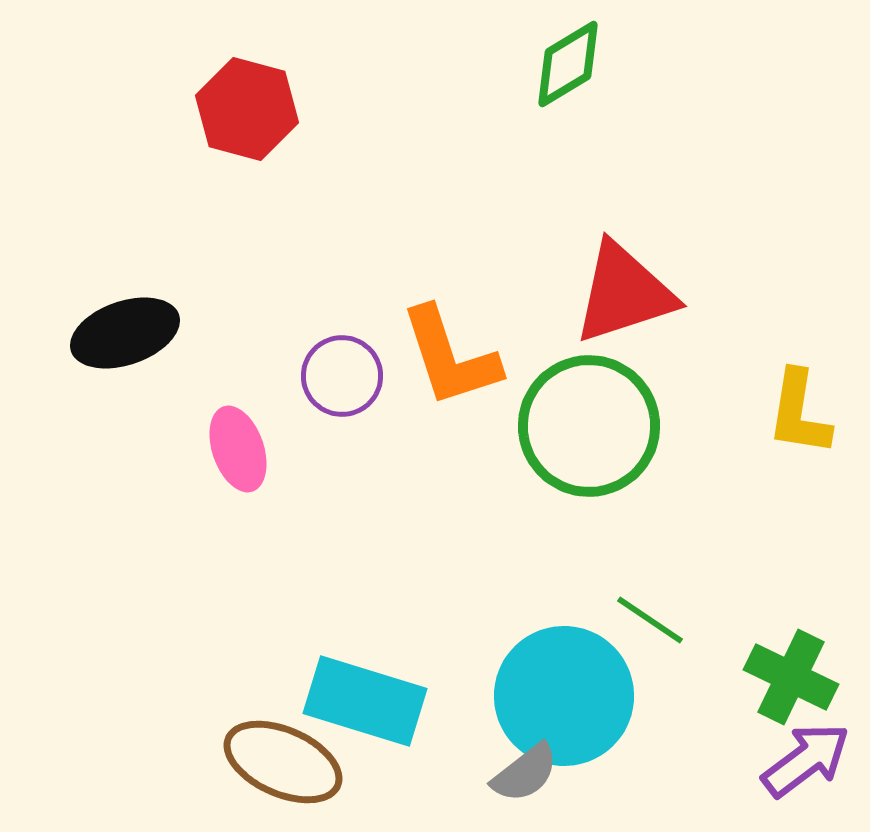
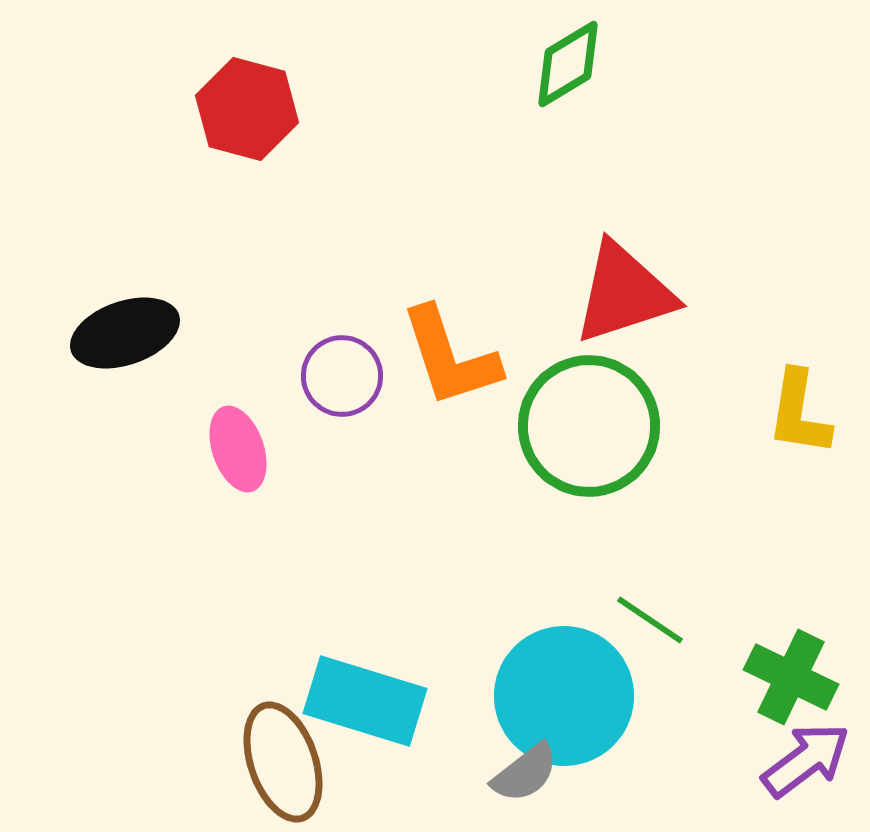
brown ellipse: rotated 47 degrees clockwise
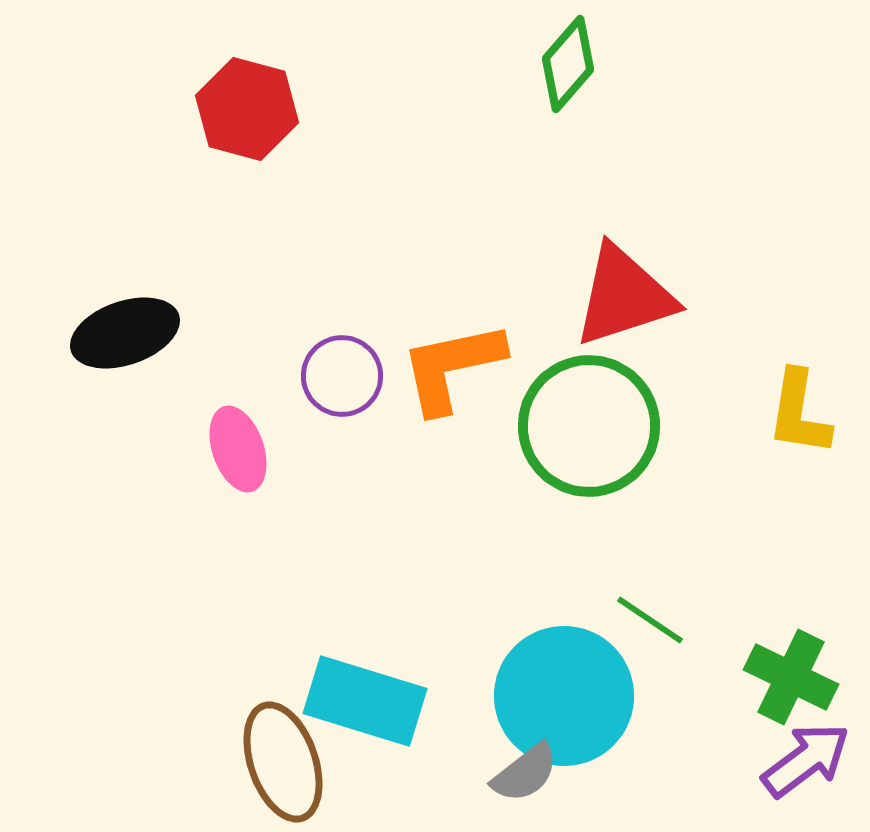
green diamond: rotated 18 degrees counterclockwise
red triangle: moved 3 px down
orange L-shape: moved 2 px right, 10 px down; rotated 96 degrees clockwise
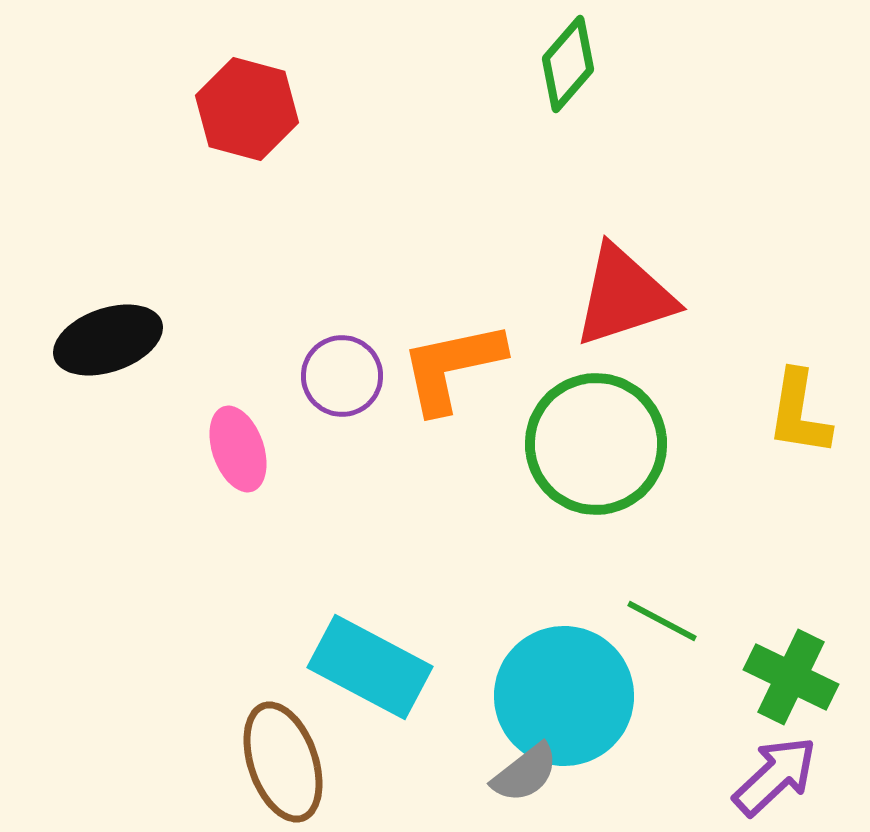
black ellipse: moved 17 px left, 7 px down
green circle: moved 7 px right, 18 px down
green line: moved 12 px right, 1 px down; rotated 6 degrees counterclockwise
cyan rectangle: moved 5 px right, 34 px up; rotated 11 degrees clockwise
purple arrow: moved 31 px left, 16 px down; rotated 6 degrees counterclockwise
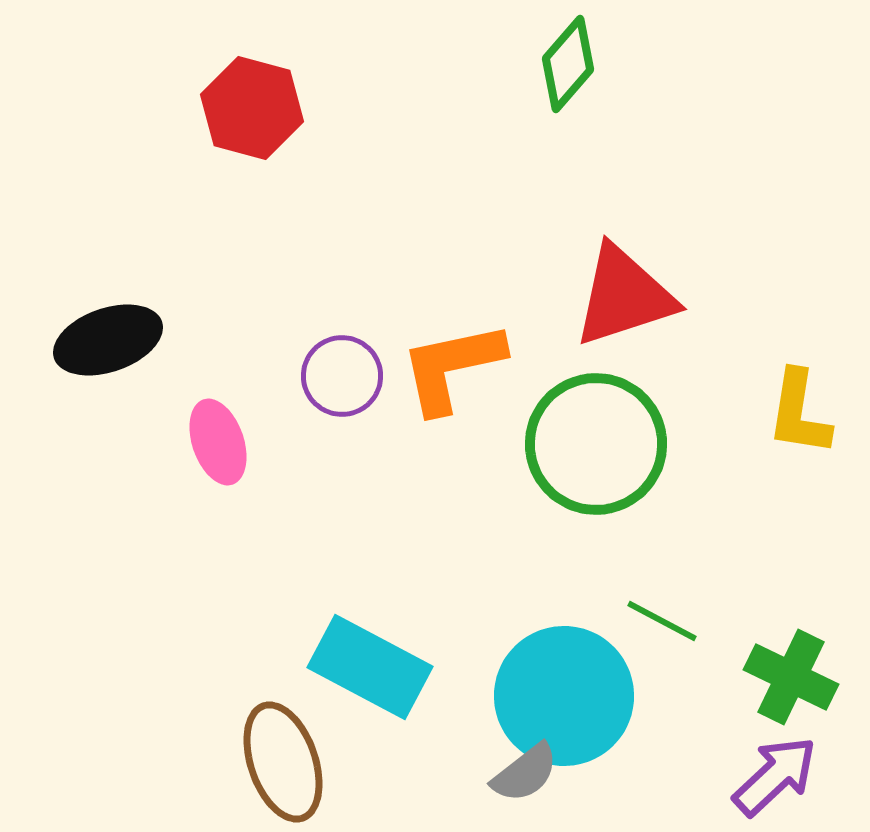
red hexagon: moved 5 px right, 1 px up
pink ellipse: moved 20 px left, 7 px up
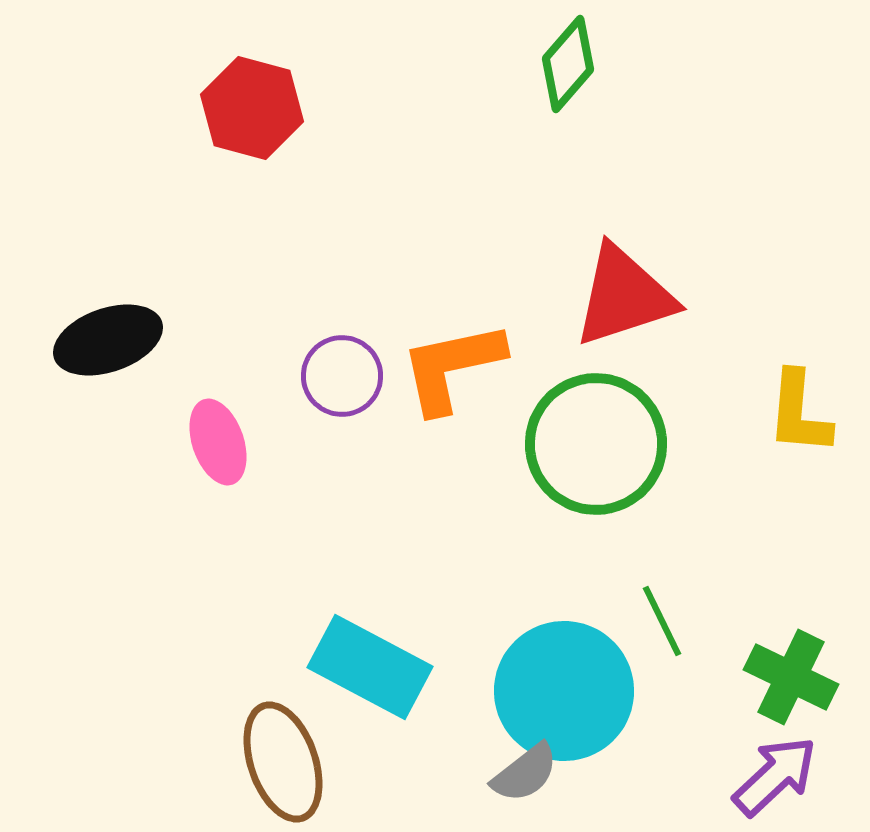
yellow L-shape: rotated 4 degrees counterclockwise
green line: rotated 36 degrees clockwise
cyan circle: moved 5 px up
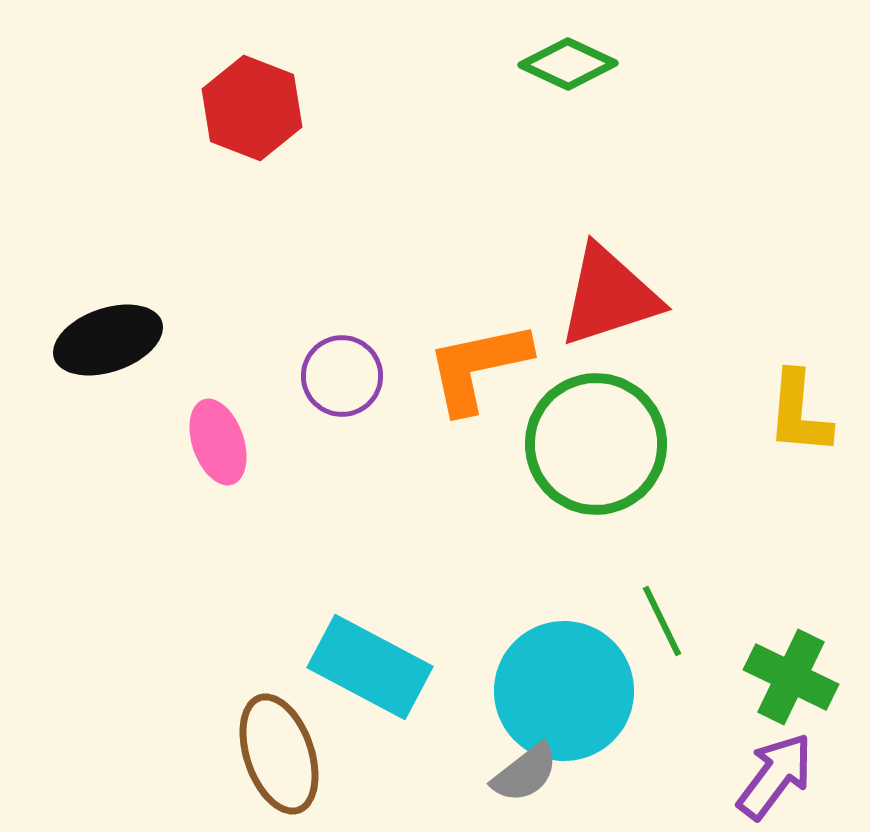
green diamond: rotated 74 degrees clockwise
red hexagon: rotated 6 degrees clockwise
red triangle: moved 15 px left
orange L-shape: moved 26 px right
brown ellipse: moved 4 px left, 8 px up
purple arrow: rotated 10 degrees counterclockwise
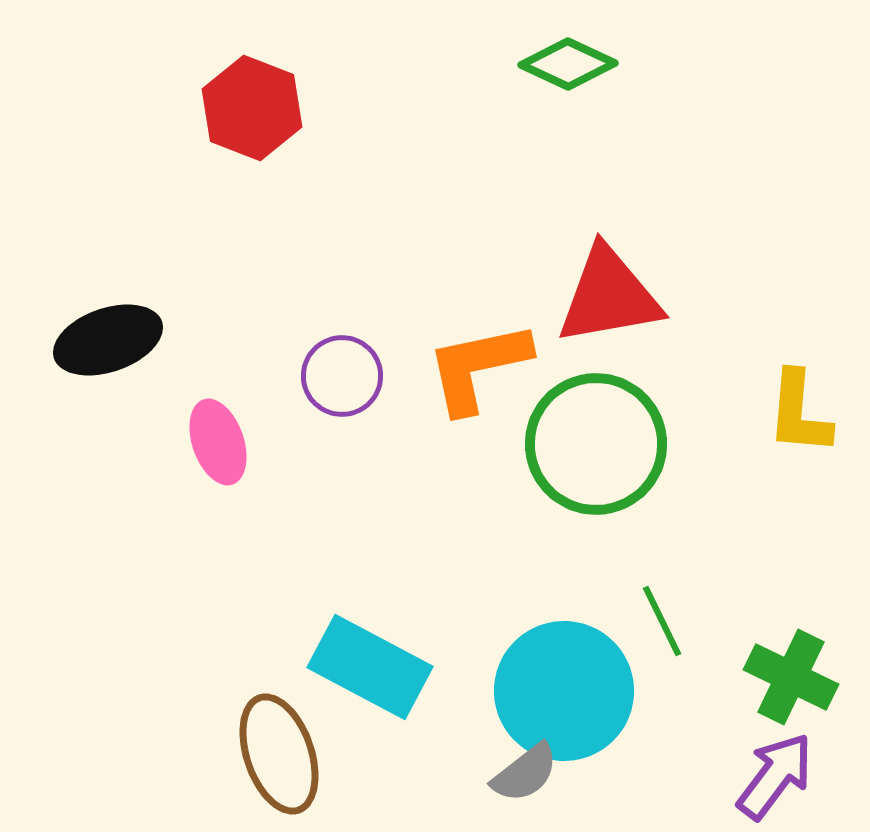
red triangle: rotated 8 degrees clockwise
